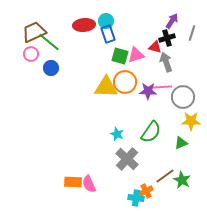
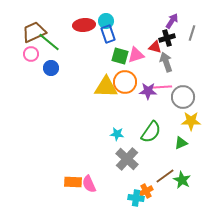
cyan star: rotated 16 degrees counterclockwise
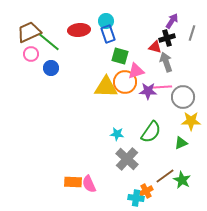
red ellipse: moved 5 px left, 5 px down
brown trapezoid: moved 5 px left
pink triangle: moved 16 px down
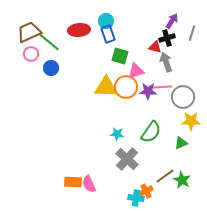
orange circle: moved 1 px right, 5 px down
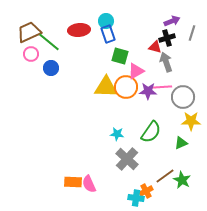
purple arrow: rotated 35 degrees clockwise
pink triangle: rotated 12 degrees counterclockwise
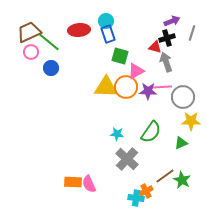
pink circle: moved 2 px up
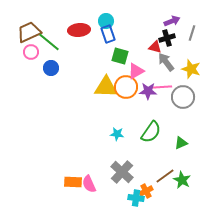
gray arrow: rotated 18 degrees counterclockwise
yellow star: moved 52 px up; rotated 18 degrees clockwise
gray cross: moved 5 px left, 13 px down
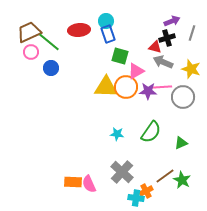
gray arrow: moved 3 px left; rotated 30 degrees counterclockwise
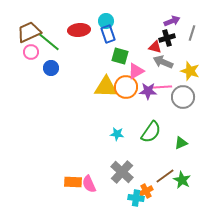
yellow star: moved 1 px left, 2 px down
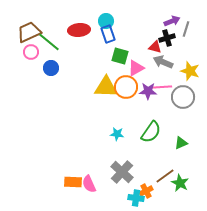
gray line: moved 6 px left, 4 px up
pink triangle: moved 3 px up
green star: moved 2 px left, 3 px down
